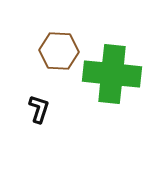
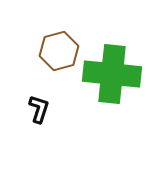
brown hexagon: rotated 18 degrees counterclockwise
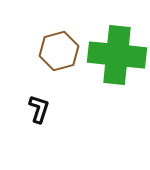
green cross: moved 5 px right, 19 px up
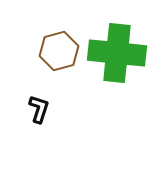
green cross: moved 2 px up
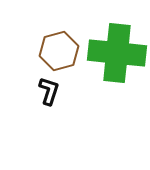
black L-shape: moved 10 px right, 18 px up
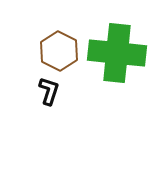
brown hexagon: rotated 18 degrees counterclockwise
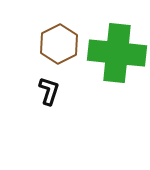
brown hexagon: moved 7 px up; rotated 6 degrees clockwise
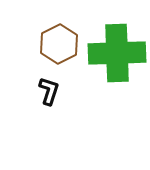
green cross: rotated 8 degrees counterclockwise
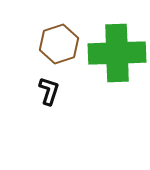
brown hexagon: rotated 9 degrees clockwise
